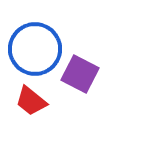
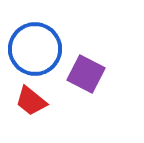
purple square: moved 6 px right
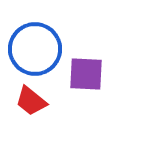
purple square: rotated 24 degrees counterclockwise
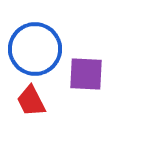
red trapezoid: rotated 24 degrees clockwise
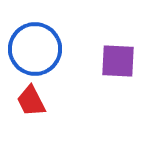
purple square: moved 32 px right, 13 px up
